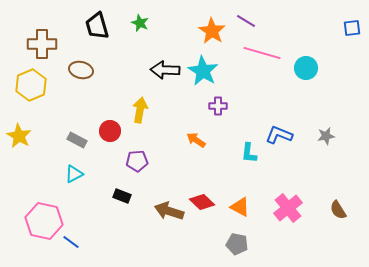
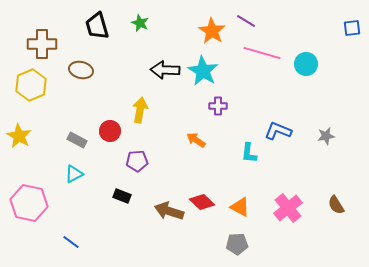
cyan circle: moved 4 px up
blue L-shape: moved 1 px left, 4 px up
brown semicircle: moved 2 px left, 5 px up
pink hexagon: moved 15 px left, 18 px up
gray pentagon: rotated 15 degrees counterclockwise
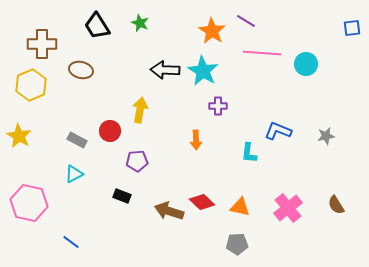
black trapezoid: rotated 16 degrees counterclockwise
pink line: rotated 12 degrees counterclockwise
orange arrow: rotated 126 degrees counterclockwise
orange triangle: rotated 15 degrees counterclockwise
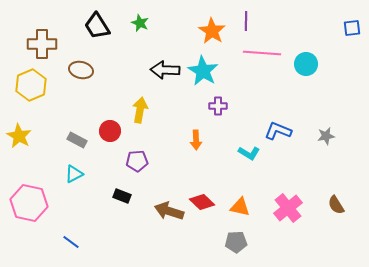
purple line: rotated 60 degrees clockwise
cyan L-shape: rotated 65 degrees counterclockwise
gray pentagon: moved 1 px left, 2 px up
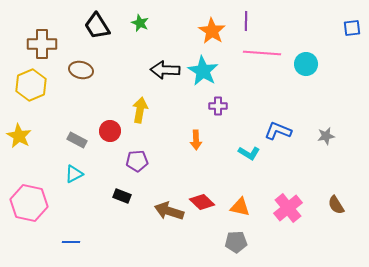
blue line: rotated 36 degrees counterclockwise
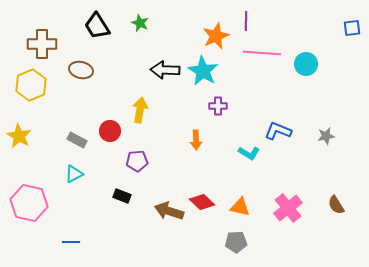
orange star: moved 4 px right, 5 px down; rotated 16 degrees clockwise
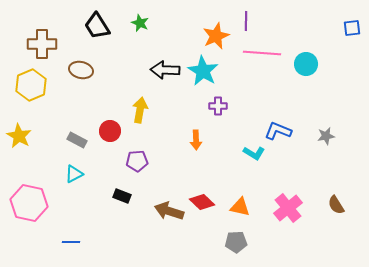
cyan L-shape: moved 5 px right
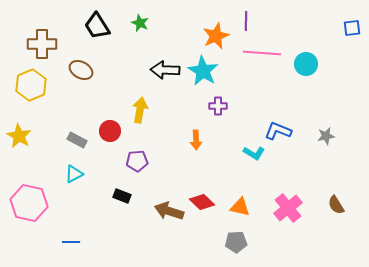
brown ellipse: rotated 15 degrees clockwise
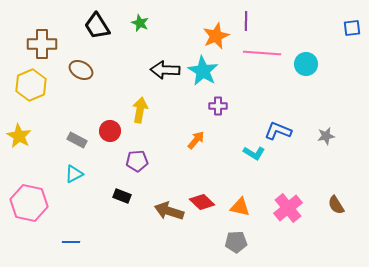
orange arrow: rotated 138 degrees counterclockwise
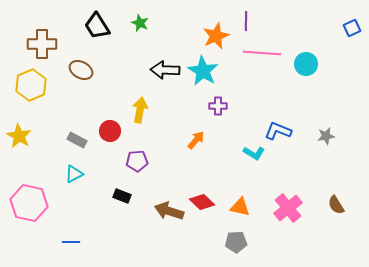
blue square: rotated 18 degrees counterclockwise
